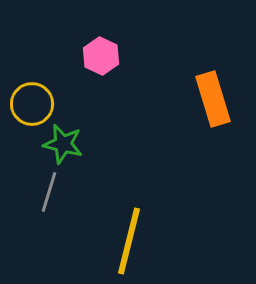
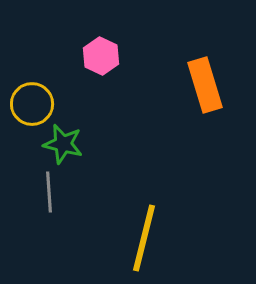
orange rectangle: moved 8 px left, 14 px up
gray line: rotated 21 degrees counterclockwise
yellow line: moved 15 px right, 3 px up
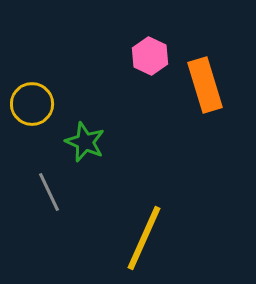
pink hexagon: moved 49 px right
green star: moved 22 px right, 2 px up; rotated 9 degrees clockwise
gray line: rotated 21 degrees counterclockwise
yellow line: rotated 10 degrees clockwise
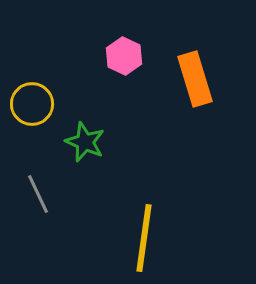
pink hexagon: moved 26 px left
orange rectangle: moved 10 px left, 6 px up
gray line: moved 11 px left, 2 px down
yellow line: rotated 16 degrees counterclockwise
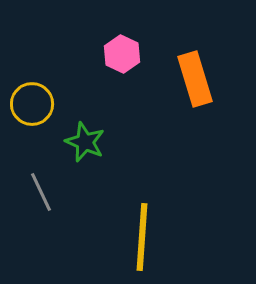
pink hexagon: moved 2 px left, 2 px up
gray line: moved 3 px right, 2 px up
yellow line: moved 2 px left, 1 px up; rotated 4 degrees counterclockwise
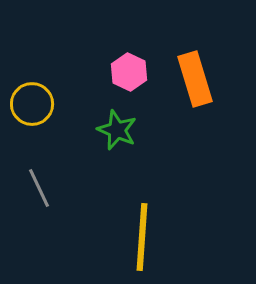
pink hexagon: moved 7 px right, 18 px down
green star: moved 32 px right, 12 px up
gray line: moved 2 px left, 4 px up
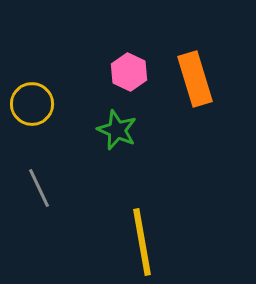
yellow line: moved 5 px down; rotated 14 degrees counterclockwise
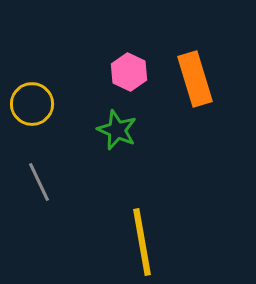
gray line: moved 6 px up
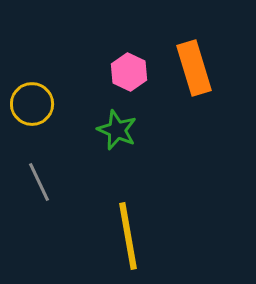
orange rectangle: moved 1 px left, 11 px up
yellow line: moved 14 px left, 6 px up
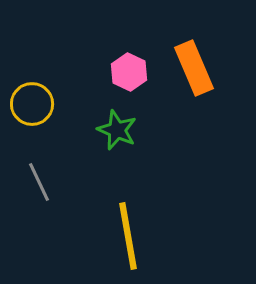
orange rectangle: rotated 6 degrees counterclockwise
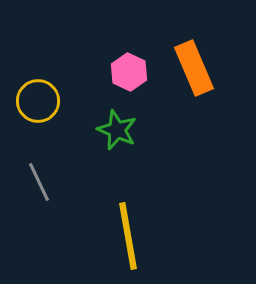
yellow circle: moved 6 px right, 3 px up
